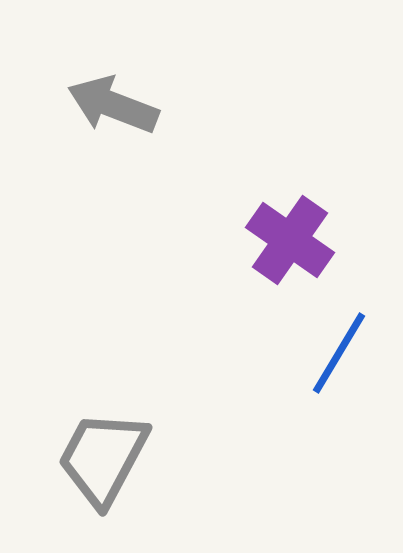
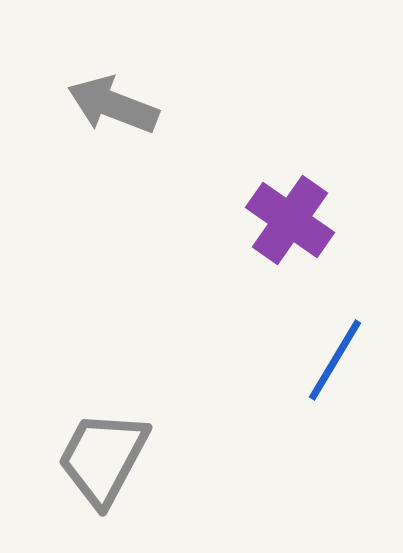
purple cross: moved 20 px up
blue line: moved 4 px left, 7 px down
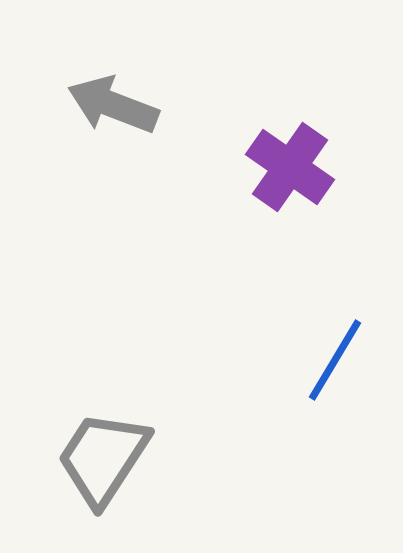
purple cross: moved 53 px up
gray trapezoid: rotated 5 degrees clockwise
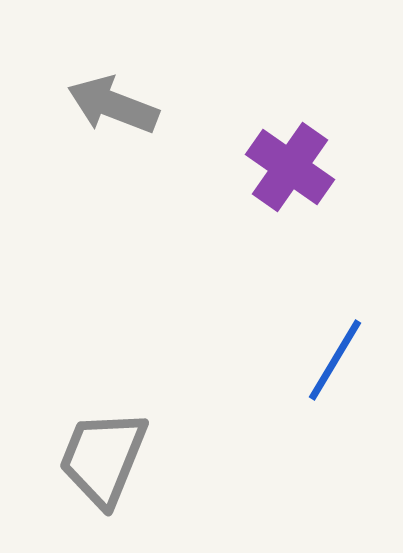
gray trapezoid: rotated 11 degrees counterclockwise
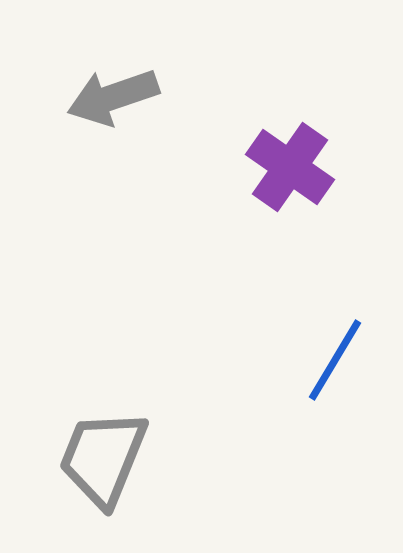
gray arrow: moved 8 px up; rotated 40 degrees counterclockwise
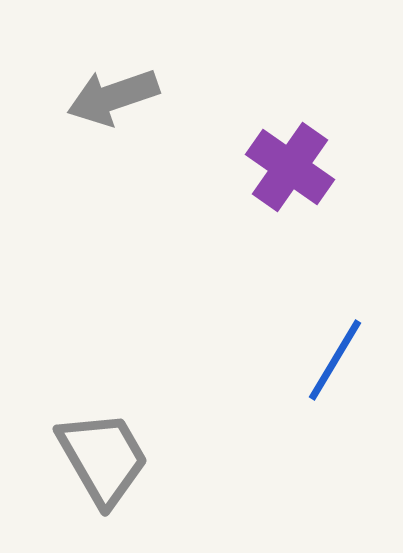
gray trapezoid: rotated 128 degrees clockwise
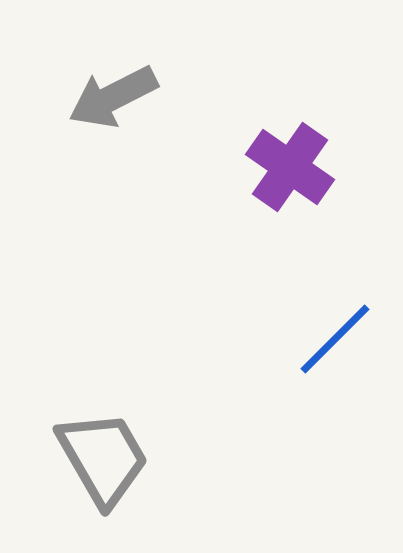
gray arrow: rotated 8 degrees counterclockwise
blue line: moved 21 px up; rotated 14 degrees clockwise
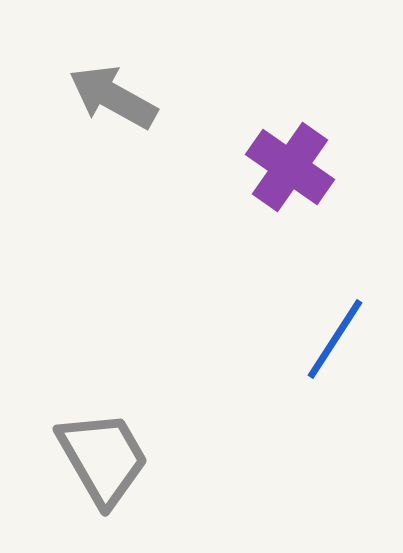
gray arrow: rotated 56 degrees clockwise
blue line: rotated 12 degrees counterclockwise
